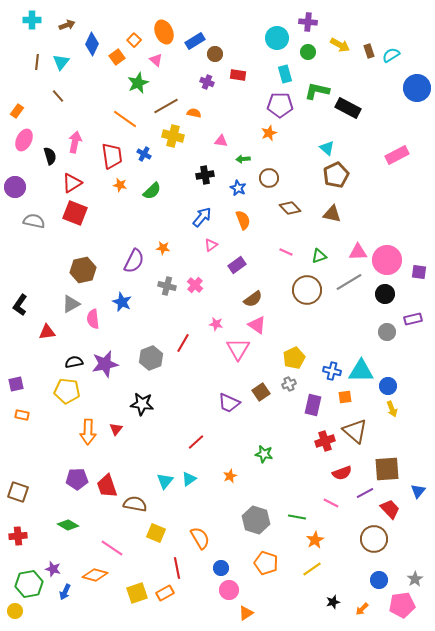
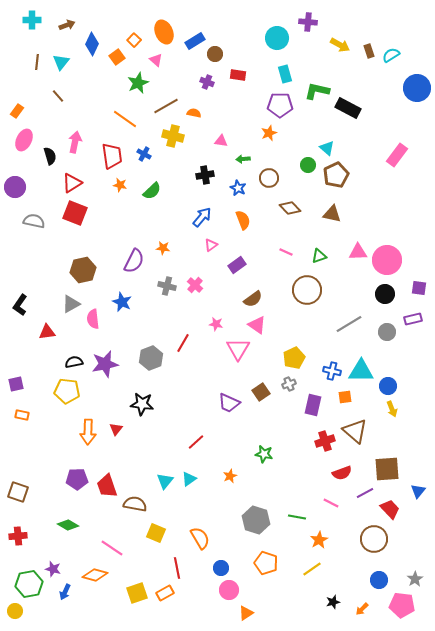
green circle at (308, 52): moved 113 px down
pink rectangle at (397, 155): rotated 25 degrees counterclockwise
purple square at (419, 272): moved 16 px down
gray line at (349, 282): moved 42 px down
orange star at (315, 540): moved 4 px right
pink pentagon at (402, 605): rotated 15 degrees clockwise
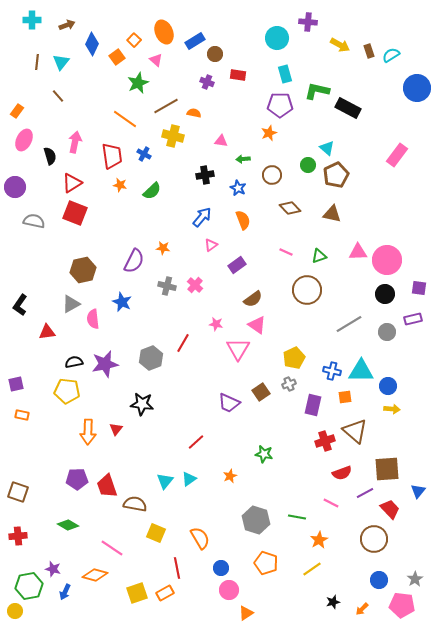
brown circle at (269, 178): moved 3 px right, 3 px up
yellow arrow at (392, 409): rotated 63 degrees counterclockwise
green hexagon at (29, 584): moved 2 px down
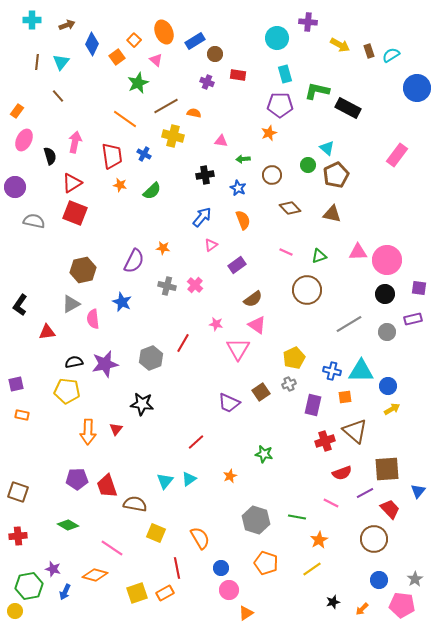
yellow arrow at (392, 409): rotated 35 degrees counterclockwise
